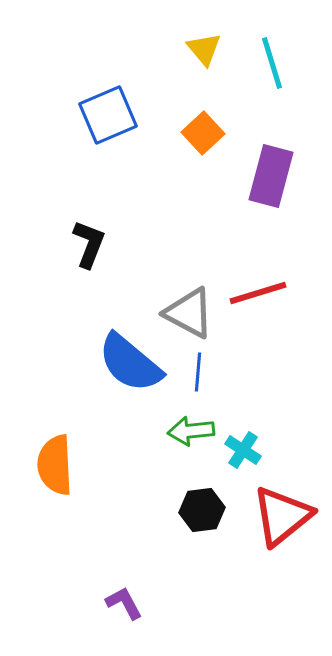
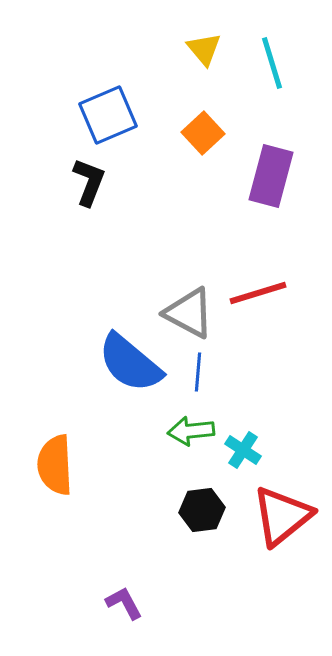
black L-shape: moved 62 px up
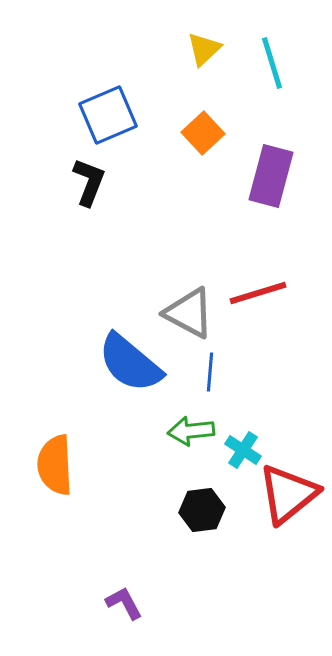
yellow triangle: rotated 27 degrees clockwise
blue line: moved 12 px right
red triangle: moved 6 px right, 22 px up
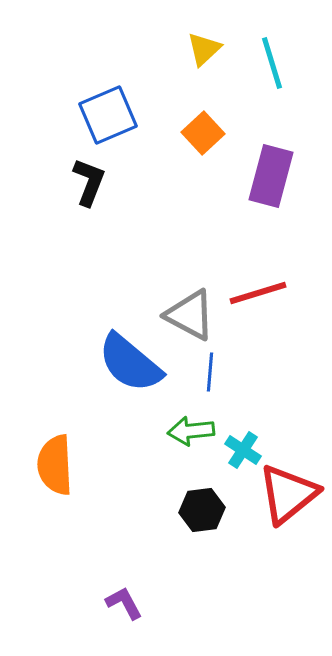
gray triangle: moved 1 px right, 2 px down
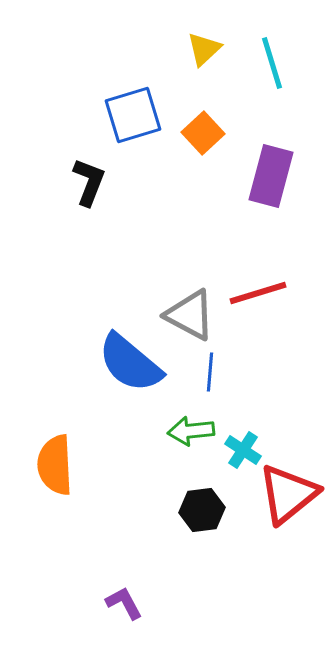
blue square: moved 25 px right; rotated 6 degrees clockwise
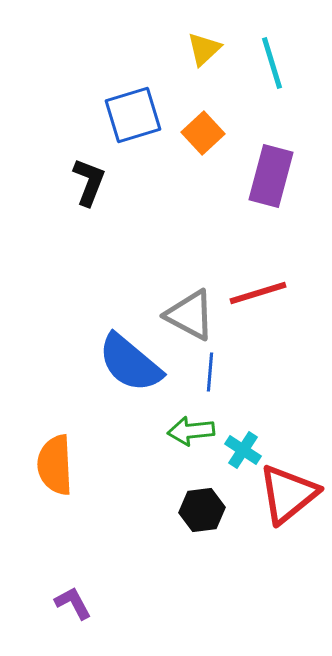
purple L-shape: moved 51 px left
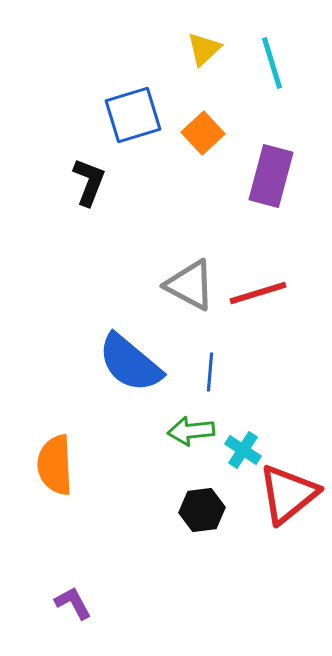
gray triangle: moved 30 px up
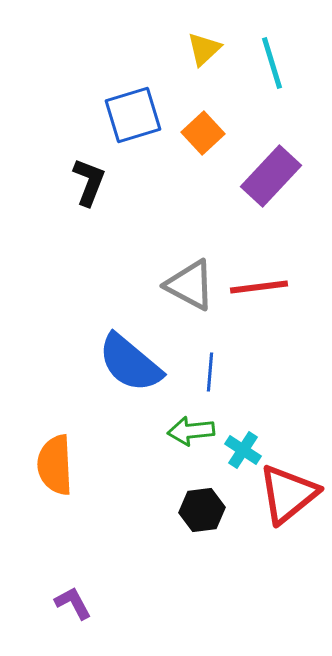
purple rectangle: rotated 28 degrees clockwise
red line: moved 1 px right, 6 px up; rotated 10 degrees clockwise
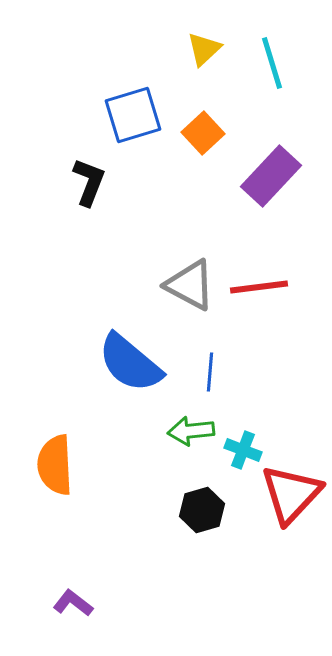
cyan cross: rotated 12 degrees counterclockwise
red triangle: moved 3 px right; rotated 8 degrees counterclockwise
black hexagon: rotated 9 degrees counterclockwise
purple L-shape: rotated 24 degrees counterclockwise
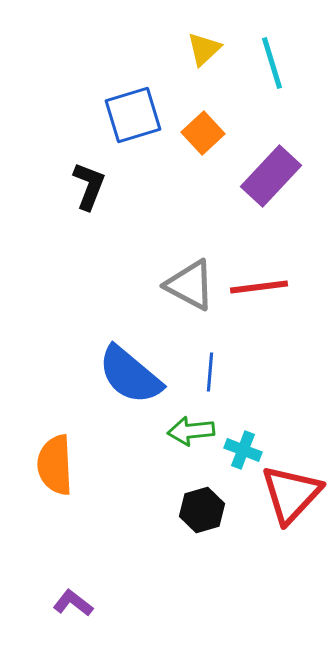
black L-shape: moved 4 px down
blue semicircle: moved 12 px down
